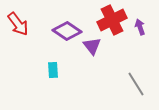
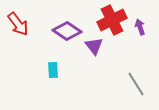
purple triangle: moved 2 px right
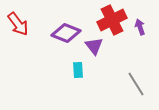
purple diamond: moved 1 px left, 2 px down; rotated 12 degrees counterclockwise
cyan rectangle: moved 25 px right
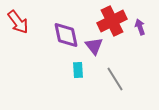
red cross: moved 1 px down
red arrow: moved 2 px up
purple diamond: moved 2 px down; rotated 56 degrees clockwise
gray line: moved 21 px left, 5 px up
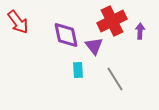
purple arrow: moved 4 px down; rotated 21 degrees clockwise
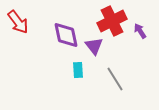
purple arrow: rotated 35 degrees counterclockwise
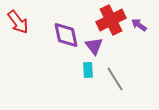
red cross: moved 1 px left, 1 px up
purple arrow: moved 1 px left, 6 px up; rotated 21 degrees counterclockwise
cyan rectangle: moved 10 px right
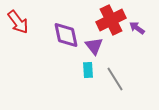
purple arrow: moved 2 px left, 3 px down
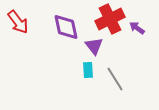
red cross: moved 1 px left, 1 px up
purple diamond: moved 8 px up
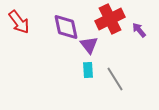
red arrow: moved 1 px right
purple arrow: moved 2 px right, 2 px down; rotated 14 degrees clockwise
purple triangle: moved 5 px left, 1 px up
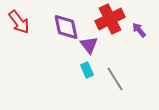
cyan rectangle: moved 1 px left; rotated 21 degrees counterclockwise
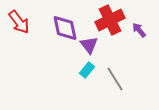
red cross: moved 1 px down
purple diamond: moved 1 px left, 1 px down
cyan rectangle: rotated 63 degrees clockwise
